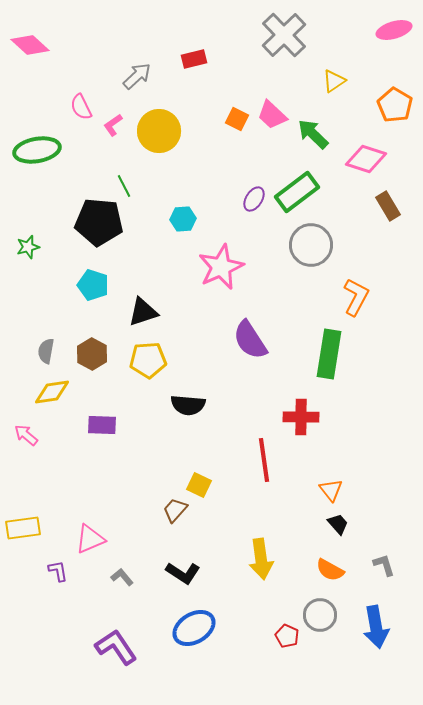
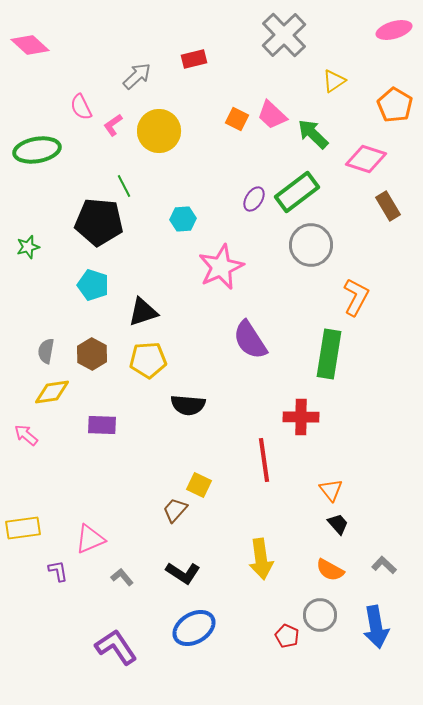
gray L-shape at (384, 565): rotated 30 degrees counterclockwise
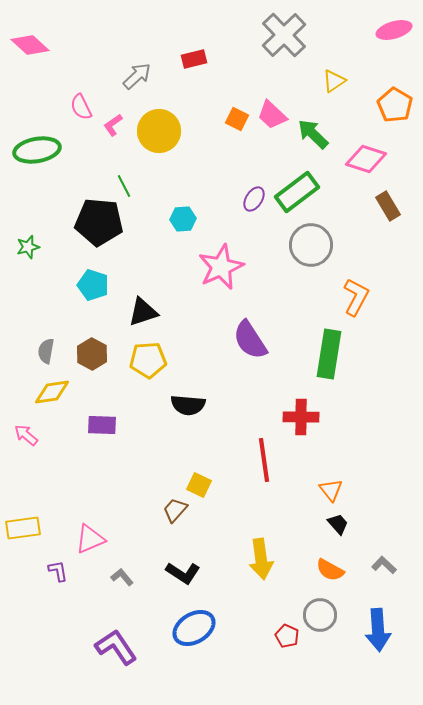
blue arrow at (376, 627): moved 2 px right, 3 px down; rotated 6 degrees clockwise
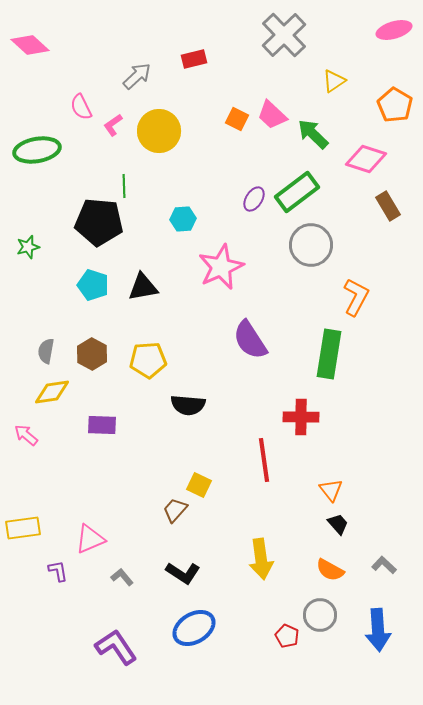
green line at (124, 186): rotated 25 degrees clockwise
black triangle at (143, 312): moved 25 px up; rotated 8 degrees clockwise
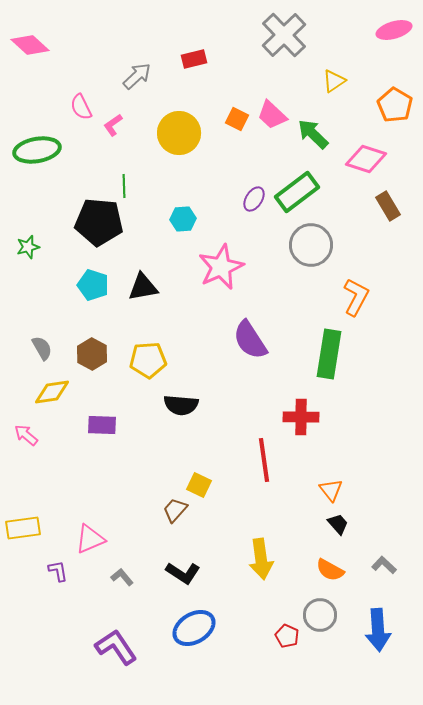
yellow circle at (159, 131): moved 20 px right, 2 px down
gray semicircle at (46, 351): moved 4 px left, 3 px up; rotated 140 degrees clockwise
black semicircle at (188, 405): moved 7 px left
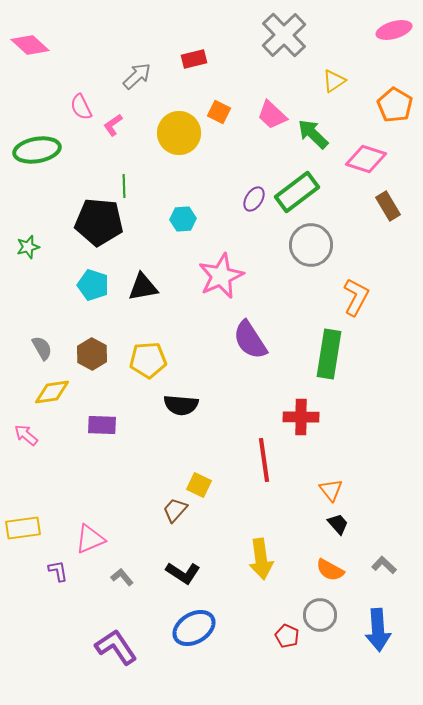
orange square at (237, 119): moved 18 px left, 7 px up
pink star at (221, 267): moved 9 px down
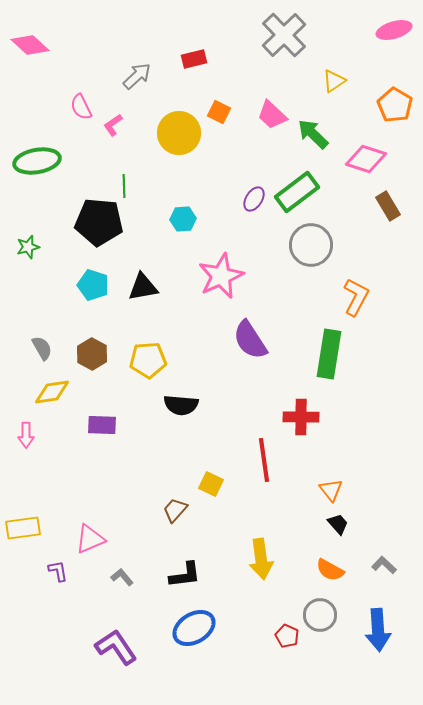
green ellipse at (37, 150): moved 11 px down
pink arrow at (26, 435): rotated 130 degrees counterclockwise
yellow square at (199, 485): moved 12 px right, 1 px up
black L-shape at (183, 573): moved 2 px right, 2 px down; rotated 40 degrees counterclockwise
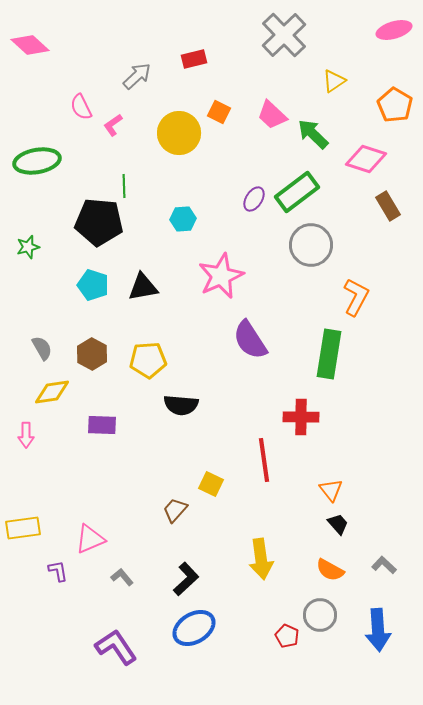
black L-shape at (185, 575): moved 1 px right, 4 px down; rotated 36 degrees counterclockwise
